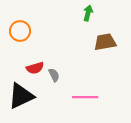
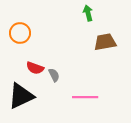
green arrow: rotated 28 degrees counterclockwise
orange circle: moved 2 px down
red semicircle: rotated 36 degrees clockwise
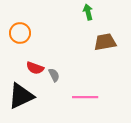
green arrow: moved 1 px up
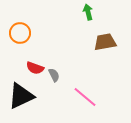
pink line: rotated 40 degrees clockwise
